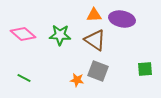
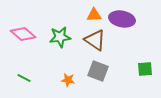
green star: moved 2 px down; rotated 10 degrees counterclockwise
orange star: moved 9 px left
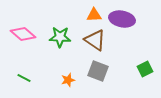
green star: rotated 10 degrees clockwise
green square: rotated 21 degrees counterclockwise
orange star: rotated 24 degrees counterclockwise
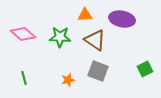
orange triangle: moved 9 px left
green line: rotated 48 degrees clockwise
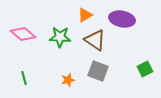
orange triangle: rotated 28 degrees counterclockwise
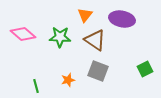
orange triangle: rotated 21 degrees counterclockwise
green line: moved 12 px right, 8 px down
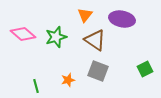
green star: moved 4 px left; rotated 20 degrees counterclockwise
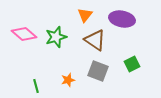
pink diamond: moved 1 px right
green square: moved 13 px left, 5 px up
